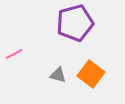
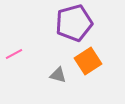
purple pentagon: moved 1 px left
orange square: moved 3 px left, 13 px up; rotated 20 degrees clockwise
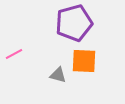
orange square: moved 4 px left; rotated 36 degrees clockwise
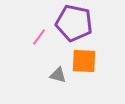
purple pentagon: rotated 27 degrees clockwise
pink line: moved 25 px right, 17 px up; rotated 24 degrees counterclockwise
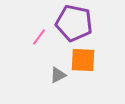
orange square: moved 1 px left, 1 px up
gray triangle: rotated 42 degrees counterclockwise
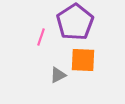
purple pentagon: moved 1 px right, 1 px up; rotated 27 degrees clockwise
pink line: moved 2 px right; rotated 18 degrees counterclockwise
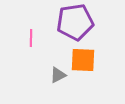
purple pentagon: rotated 24 degrees clockwise
pink line: moved 10 px left, 1 px down; rotated 18 degrees counterclockwise
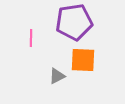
purple pentagon: moved 1 px left
gray triangle: moved 1 px left, 1 px down
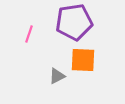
pink line: moved 2 px left, 4 px up; rotated 18 degrees clockwise
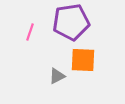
purple pentagon: moved 3 px left
pink line: moved 1 px right, 2 px up
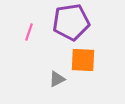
pink line: moved 1 px left
gray triangle: moved 3 px down
